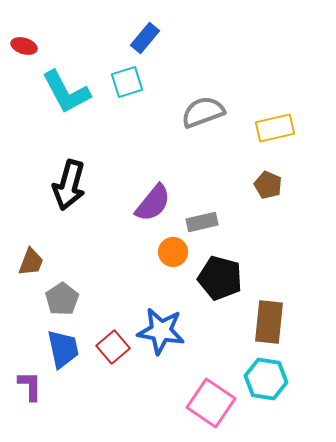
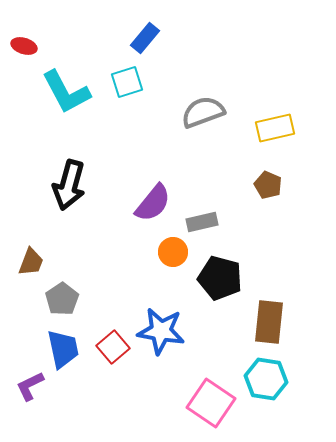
purple L-shape: rotated 116 degrees counterclockwise
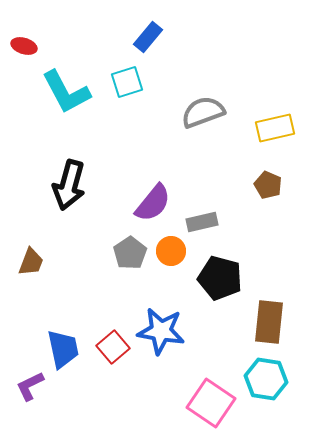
blue rectangle: moved 3 px right, 1 px up
orange circle: moved 2 px left, 1 px up
gray pentagon: moved 68 px right, 46 px up
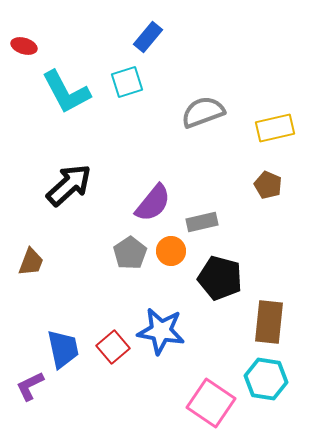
black arrow: rotated 147 degrees counterclockwise
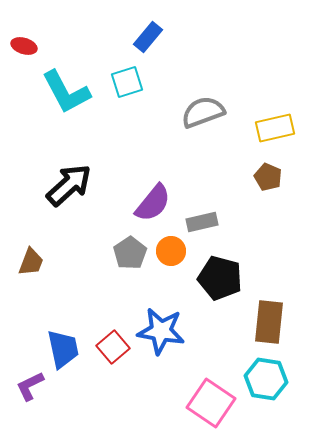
brown pentagon: moved 8 px up
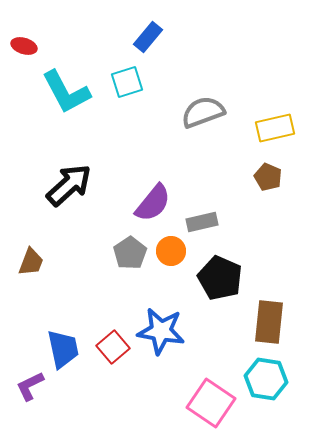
black pentagon: rotated 9 degrees clockwise
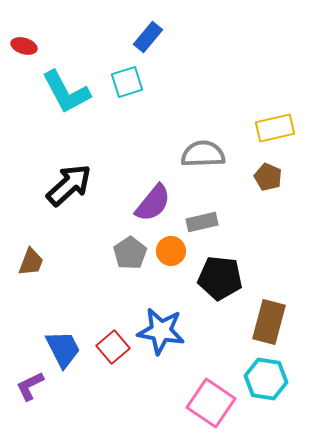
gray semicircle: moved 42 px down; rotated 18 degrees clockwise
black pentagon: rotated 18 degrees counterclockwise
brown rectangle: rotated 9 degrees clockwise
blue trapezoid: rotated 15 degrees counterclockwise
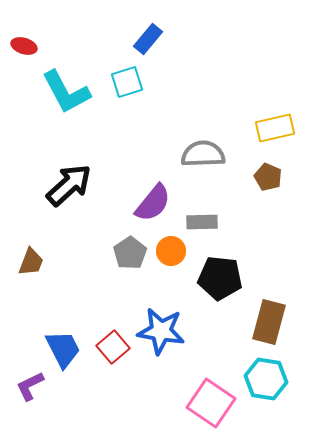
blue rectangle: moved 2 px down
gray rectangle: rotated 12 degrees clockwise
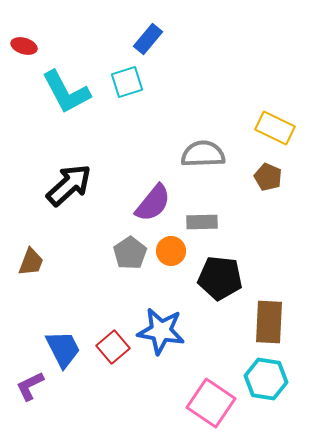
yellow rectangle: rotated 39 degrees clockwise
brown rectangle: rotated 12 degrees counterclockwise
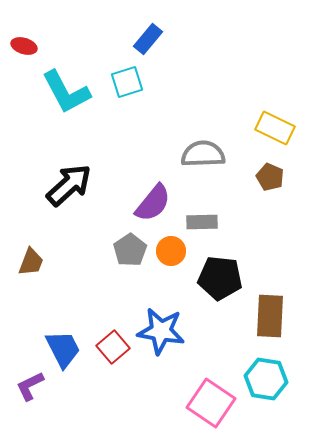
brown pentagon: moved 2 px right
gray pentagon: moved 3 px up
brown rectangle: moved 1 px right, 6 px up
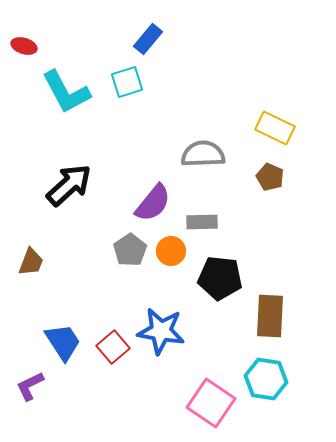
blue trapezoid: moved 7 px up; rotated 6 degrees counterclockwise
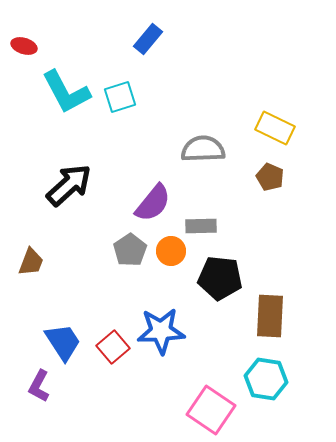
cyan square: moved 7 px left, 15 px down
gray semicircle: moved 5 px up
gray rectangle: moved 1 px left, 4 px down
blue star: rotated 12 degrees counterclockwise
purple L-shape: moved 9 px right; rotated 36 degrees counterclockwise
pink square: moved 7 px down
